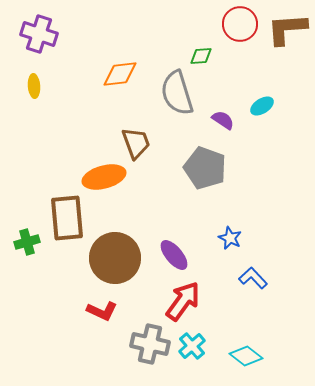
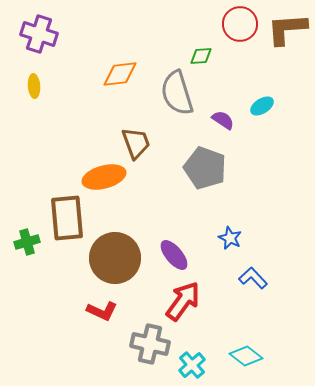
cyan cross: moved 19 px down
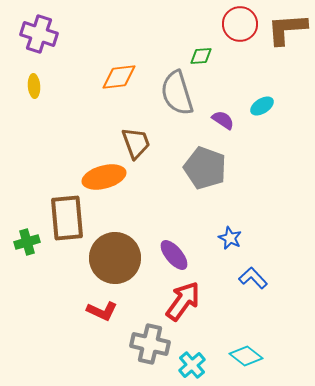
orange diamond: moved 1 px left, 3 px down
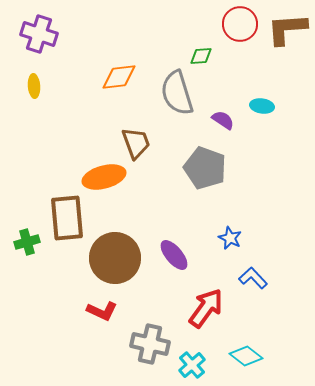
cyan ellipse: rotated 40 degrees clockwise
red arrow: moved 23 px right, 7 px down
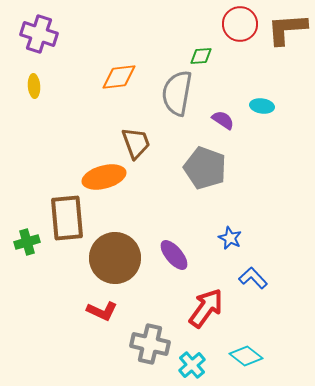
gray semicircle: rotated 27 degrees clockwise
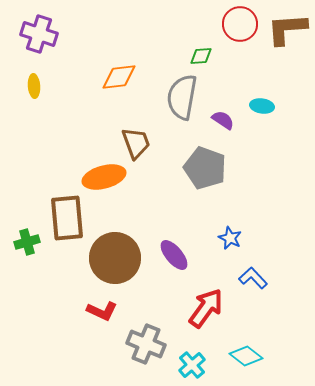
gray semicircle: moved 5 px right, 4 px down
gray cross: moved 4 px left; rotated 9 degrees clockwise
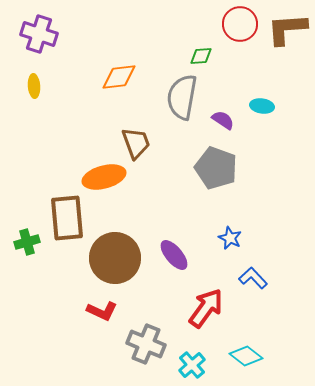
gray pentagon: moved 11 px right
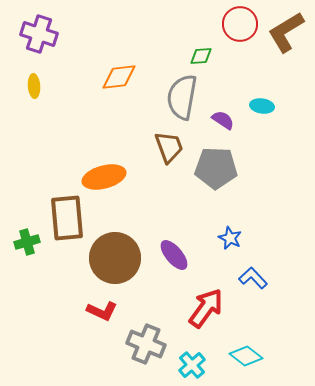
brown L-shape: moved 1 px left, 3 px down; rotated 27 degrees counterclockwise
brown trapezoid: moved 33 px right, 4 px down
gray pentagon: rotated 18 degrees counterclockwise
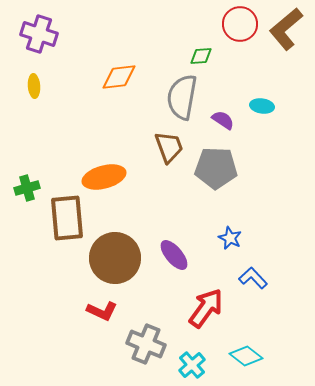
brown L-shape: moved 3 px up; rotated 9 degrees counterclockwise
green cross: moved 54 px up
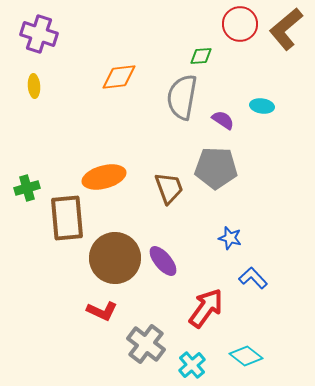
brown trapezoid: moved 41 px down
blue star: rotated 10 degrees counterclockwise
purple ellipse: moved 11 px left, 6 px down
gray cross: rotated 15 degrees clockwise
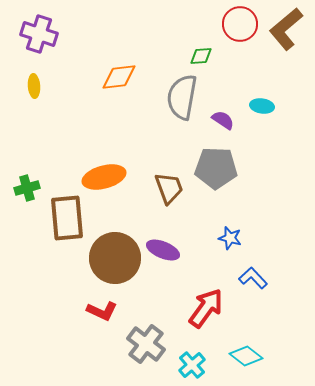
purple ellipse: moved 11 px up; rotated 28 degrees counterclockwise
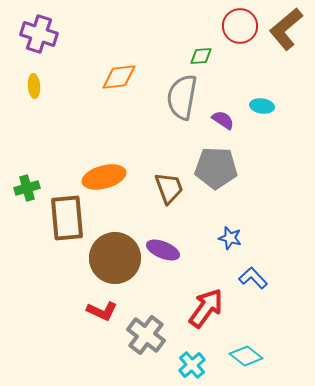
red circle: moved 2 px down
gray cross: moved 9 px up
